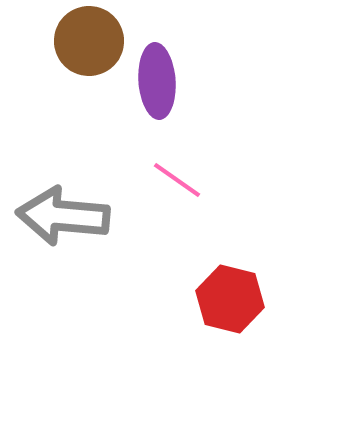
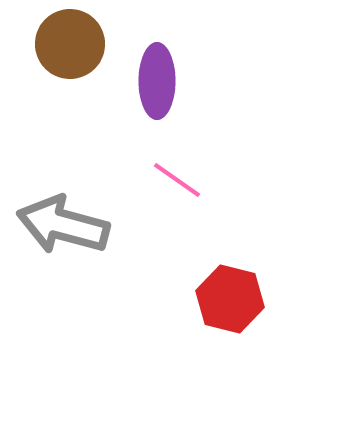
brown circle: moved 19 px left, 3 px down
purple ellipse: rotated 4 degrees clockwise
gray arrow: moved 9 px down; rotated 10 degrees clockwise
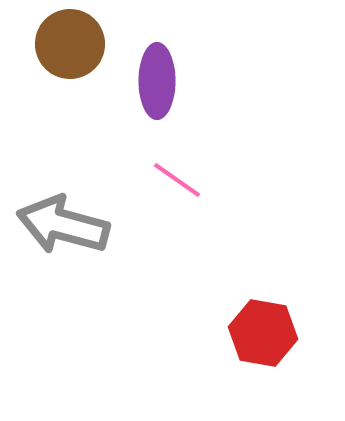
red hexagon: moved 33 px right, 34 px down; rotated 4 degrees counterclockwise
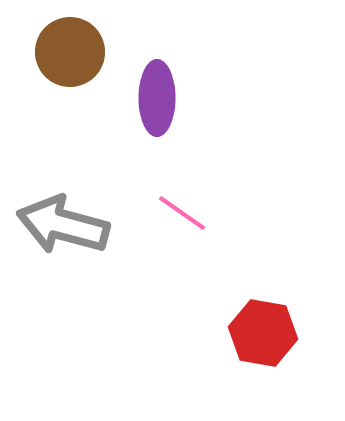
brown circle: moved 8 px down
purple ellipse: moved 17 px down
pink line: moved 5 px right, 33 px down
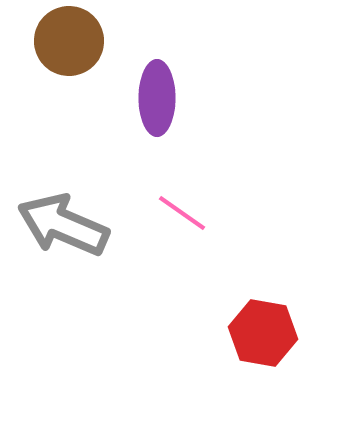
brown circle: moved 1 px left, 11 px up
gray arrow: rotated 8 degrees clockwise
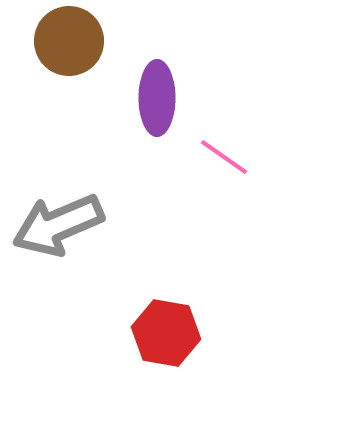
pink line: moved 42 px right, 56 px up
gray arrow: moved 5 px left; rotated 46 degrees counterclockwise
red hexagon: moved 97 px left
